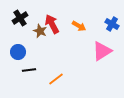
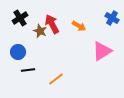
blue cross: moved 6 px up
black line: moved 1 px left
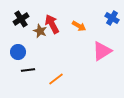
black cross: moved 1 px right, 1 px down
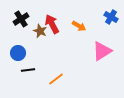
blue cross: moved 1 px left, 1 px up
blue circle: moved 1 px down
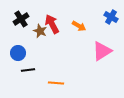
orange line: moved 4 px down; rotated 42 degrees clockwise
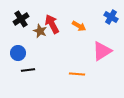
orange line: moved 21 px right, 9 px up
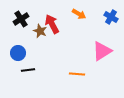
orange arrow: moved 12 px up
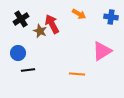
blue cross: rotated 24 degrees counterclockwise
